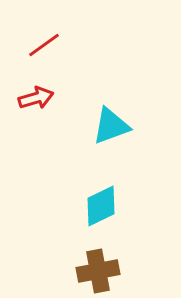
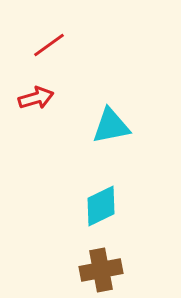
red line: moved 5 px right
cyan triangle: rotated 9 degrees clockwise
brown cross: moved 3 px right, 1 px up
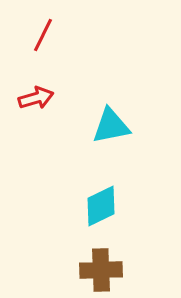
red line: moved 6 px left, 10 px up; rotated 28 degrees counterclockwise
brown cross: rotated 9 degrees clockwise
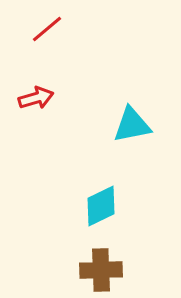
red line: moved 4 px right, 6 px up; rotated 24 degrees clockwise
cyan triangle: moved 21 px right, 1 px up
